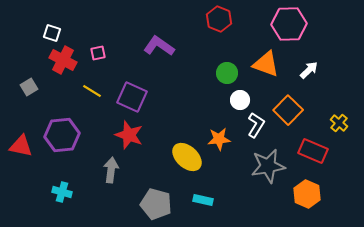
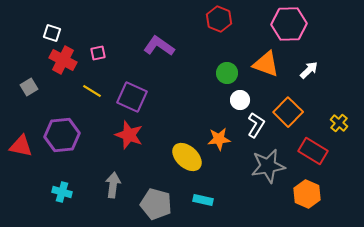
orange square: moved 2 px down
red rectangle: rotated 8 degrees clockwise
gray arrow: moved 2 px right, 15 px down
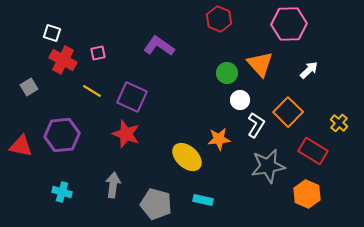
orange triangle: moved 6 px left; rotated 28 degrees clockwise
red star: moved 3 px left, 1 px up
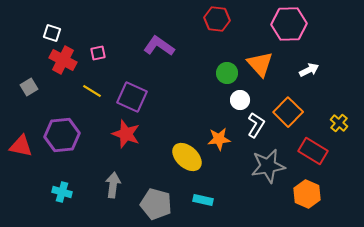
red hexagon: moved 2 px left; rotated 15 degrees counterclockwise
white arrow: rotated 18 degrees clockwise
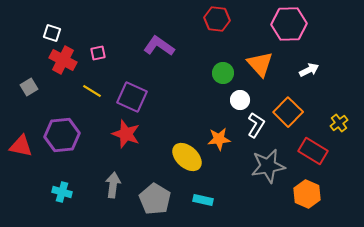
green circle: moved 4 px left
yellow cross: rotated 12 degrees clockwise
gray pentagon: moved 1 px left, 5 px up; rotated 16 degrees clockwise
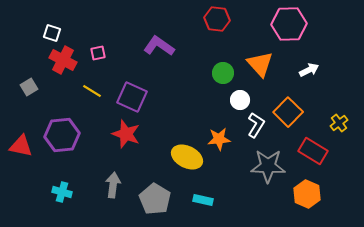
yellow ellipse: rotated 16 degrees counterclockwise
gray star: rotated 12 degrees clockwise
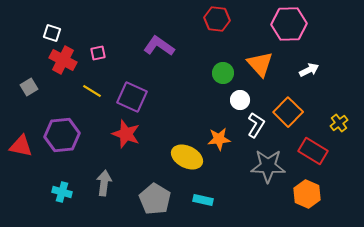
gray arrow: moved 9 px left, 2 px up
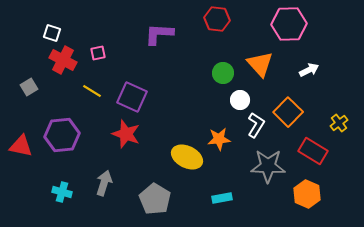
purple L-shape: moved 12 px up; rotated 32 degrees counterclockwise
gray arrow: rotated 10 degrees clockwise
cyan rectangle: moved 19 px right, 2 px up; rotated 24 degrees counterclockwise
